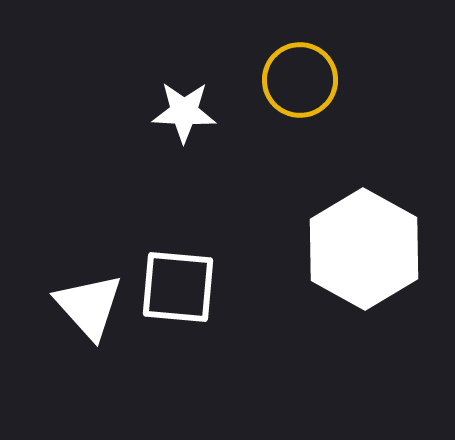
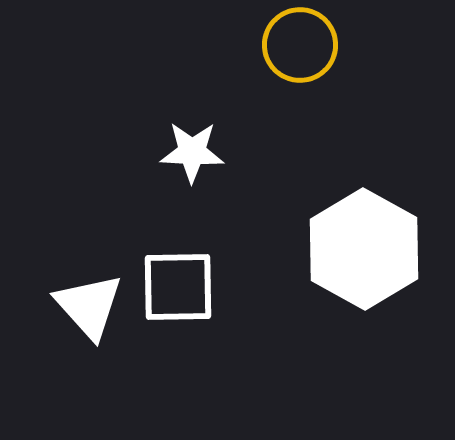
yellow circle: moved 35 px up
white star: moved 8 px right, 40 px down
white square: rotated 6 degrees counterclockwise
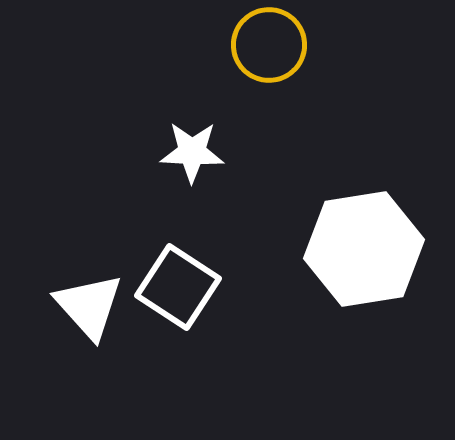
yellow circle: moved 31 px left
white hexagon: rotated 22 degrees clockwise
white square: rotated 34 degrees clockwise
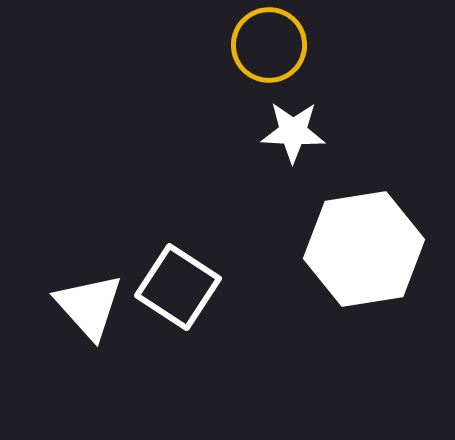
white star: moved 101 px right, 20 px up
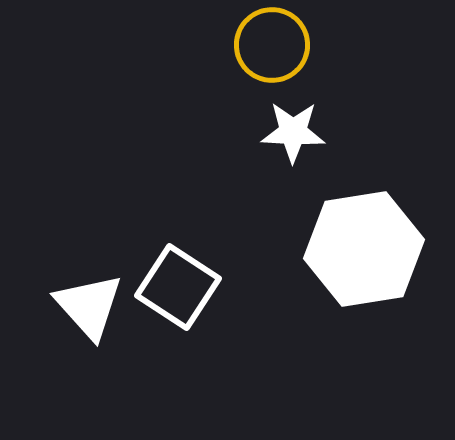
yellow circle: moved 3 px right
